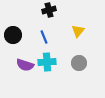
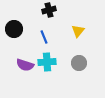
black circle: moved 1 px right, 6 px up
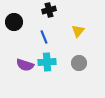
black circle: moved 7 px up
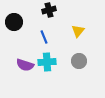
gray circle: moved 2 px up
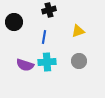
yellow triangle: rotated 32 degrees clockwise
blue line: rotated 32 degrees clockwise
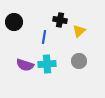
black cross: moved 11 px right, 10 px down; rotated 24 degrees clockwise
yellow triangle: moved 1 px right; rotated 24 degrees counterclockwise
cyan cross: moved 2 px down
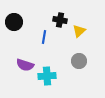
cyan cross: moved 12 px down
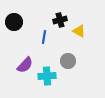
black cross: rotated 24 degrees counterclockwise
yellow triangle: rotated 48 degrees counterclockwise
gray circle: moved 11 px left
purple semicircle: rotated 66 degrees counterclockwise
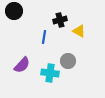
black circle: moved 11 px up
purple semicircle: moved 3 px left
cyan cross: moved 3 px right, 3 px up; rotated 12 degrees clockwise
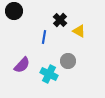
black cross: rotated 32 degrees counterclockwise
cyan cross: moved 1 px left, 1 px down; rotated 18 degrees clockwise
